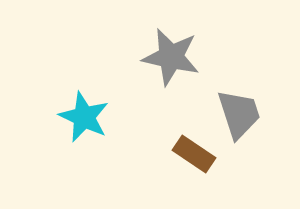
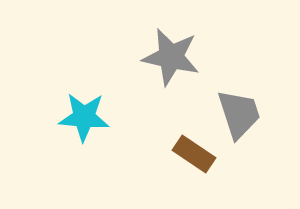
cyan star: rotated 21 degrees counterclockwise
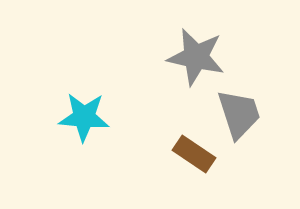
gray star: moved 25 px right
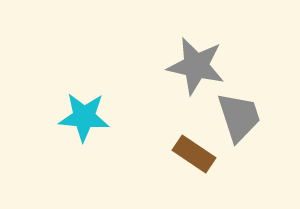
gray star: moved 9 px down
gray trapezoid: moved 3 px down
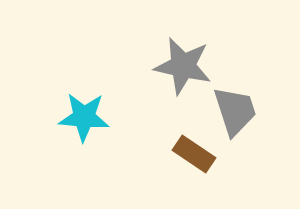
gray star: moved 13 px left
gray trapezoid: moved 4 px left, 6 px up
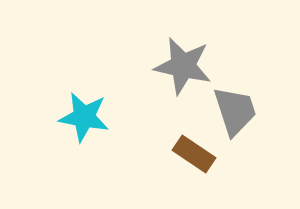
cyan star: rotated 6 degrees clockwise
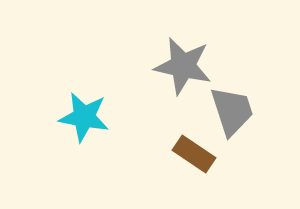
gray trapezoid: moved 3 px left
